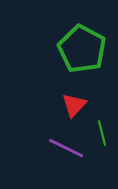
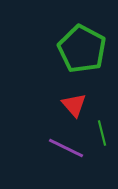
red triangle: rotated 24 degrees counterclockwise
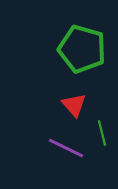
green pentagon: rotated 12 degrees counterclockwise
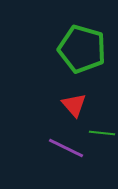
green line: rotated 70 degrees counterclockwise
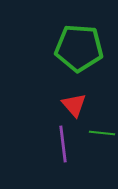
green pentagon: moved 3 px left, 1 px up; rotated 12 degrees counterclockwise
purple line: moved 3 px left, 4 px up; rotated 57 degrees clockwise
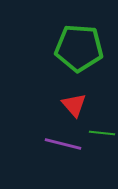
purple line: rotated 69 degrees counterclockwise
